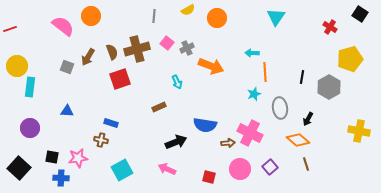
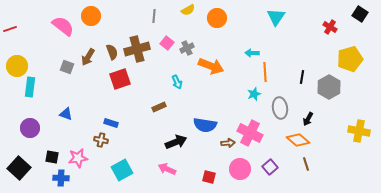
blue triangle at (67, 111): moved 1 px left, 3 px down; rotated 16 degrees clockwise
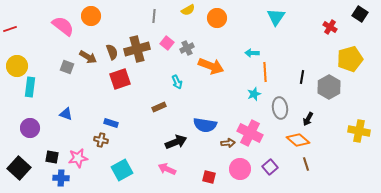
brown arrow at (88, 57): rotated 90 degrees counterclockwise
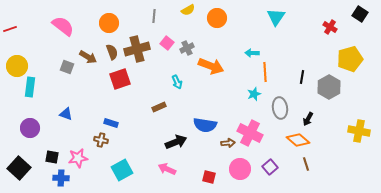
orange circle at (91, 16): moved 18 px right, 7 px down
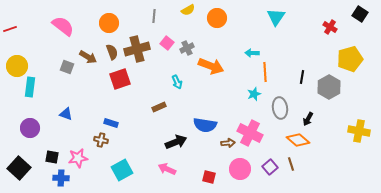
brown line at (306, 164): moved 15 px left
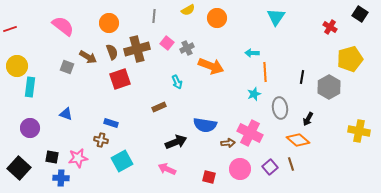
cyan square at (122, 170): moved 9 px up
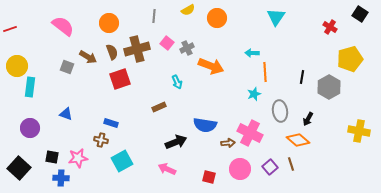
gray ellipse at (280, 108): moved 3 px down
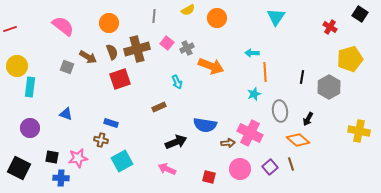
black square at (19, 168): rotated 15 degrees counterclockwise
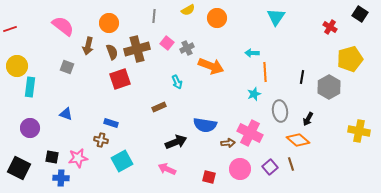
brown arrow at (88, 57): moved 11 px up; rotated 72 degrees clockwise
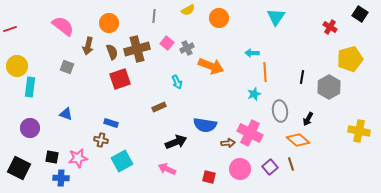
orange circle at (217, 18): moved 2 px right
